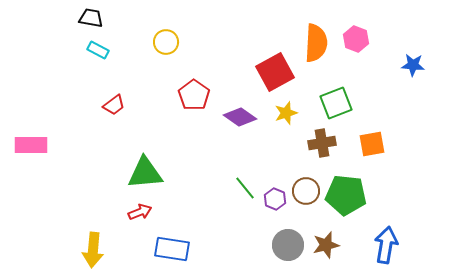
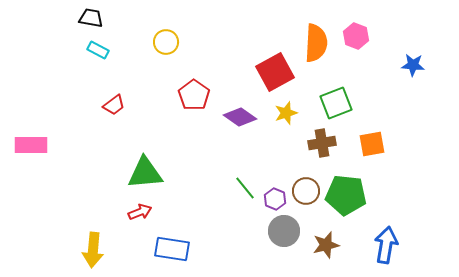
pink hexagon: moved 3 px up
gray circle: moved 4 px left, 14 px up
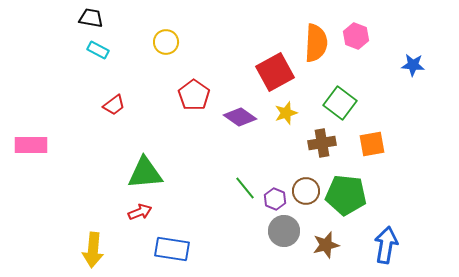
green square: moved 4 px right; rotated 32 degrees counterclockwise
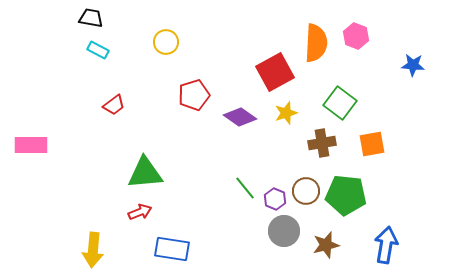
red pentagon: rotated 20 degrees clockwise
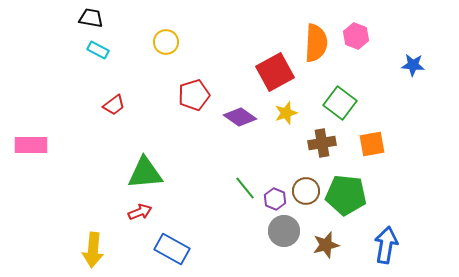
blue rectangle: rotated 20 degrees clockwise
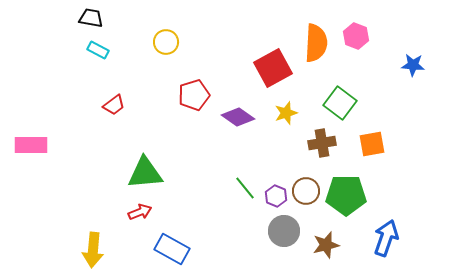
red square: moved 2 px left, 4 px up
purple diamond: moved 2 px left
green pentagon: rotated 6 degrees counterclockwise
purple hexagon: moved 1 px right, 3 px up
blue arrow: moved 7 px up; rotated 9 degrees clockwise
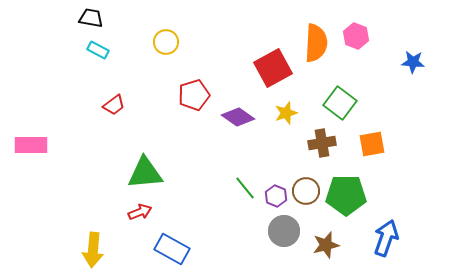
blue star: moved 3 px up
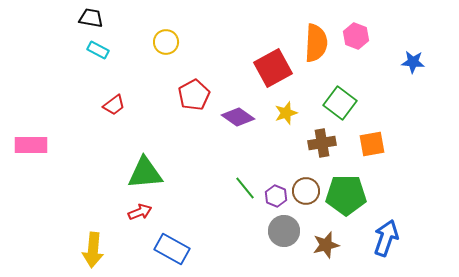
red pentagon: rotated 12 degrees counterclockwise
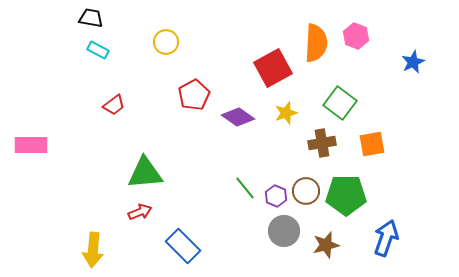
blue star: rotated 30 degrees counterclockwise
blue rectangle: moved 11 px right, 3 px up; rotated 16 degrees clockwise
